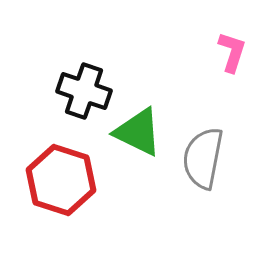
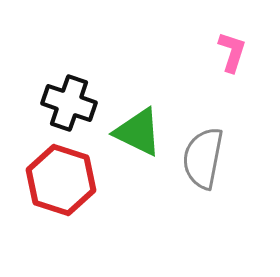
black cross: moved 15 px left, 12 px down
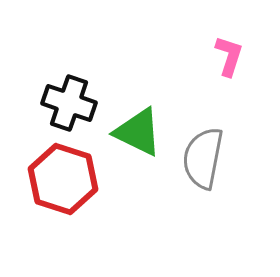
pink L-shape: moved 3 px left, 4 px down
red hexagon: moved 2 px right, 1 px up
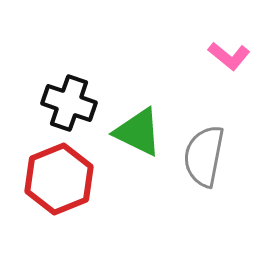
pink L-shape: rotated 111 degrees clockwise
gray semicircle: moved 1 px right, 2 px up
red hexagon: moved 4 px left; rotated 20 degrees clockwise
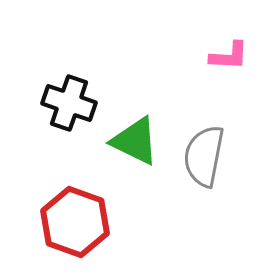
pink L-shape: rotated 36 degrees counterclockwise
green triangle: moved 3 px left, 9 px down
red hexagon: moved 16 px right, 43 px down; rotated 18 degrees counterclockwise
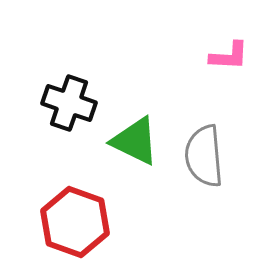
gray semicircle: rotated 16 degrees counterclockwise
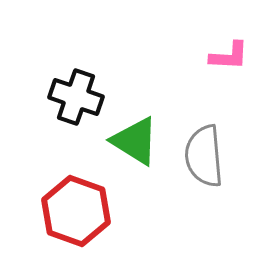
black cross: moved 7 px right, 6 px up
green triangle: rotated 6 degrees clockwise
red hexagon: moved 1 px right, 11 px up
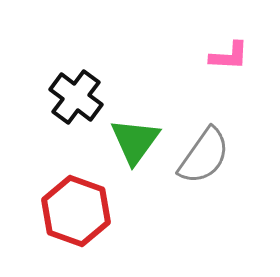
black cross: rotated 18 degrees clockwise
green triangle: rotated 34 degrees clockwise
gray semicircle: rotated 140 degrees counterclockwise
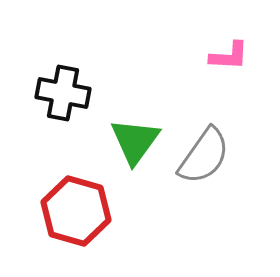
black cross: moved 13 px left, 4 px up; rotated 26 degrees counterclockwise
red hexagon: rotated 4 degrees counterclockwise
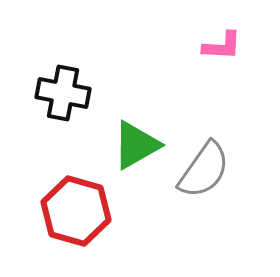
pink L-shape: moved 7 px left, 10 px up
green triangle: moved 1 px right, 4 px down; rotated 24 degrees clockwise
gray semicircle: moved 14 px down
